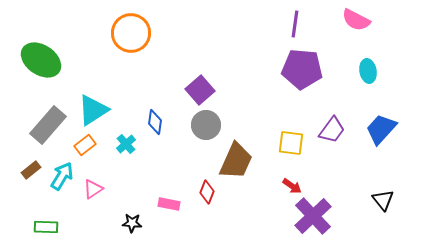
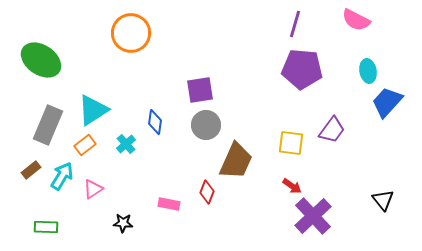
purple line: rotated 8 degrees clockwise
purple square: rotated 32 degrees clockwise
gray rectangle: rotated 18 degrees counterclockwise
blue trapezoid: moved 6 px right, 27 px up
black star: moved 9 px left
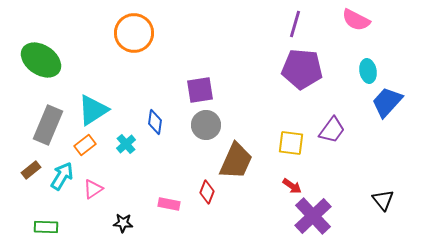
orange circle: moved 3 px right
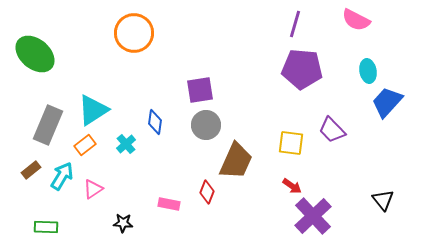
green ellipse: moved 6 px left, 6 px up; rotated 6 degrees clockwise
purple trapezoid: rotated 100 degrees clockwise
